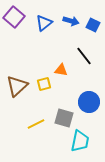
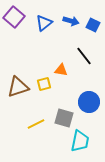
brown triangle: moved 1 px right, 1 px down; rotated 25 degrees clockwise
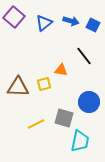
brown triangle: rotated 20 degrees clockwise
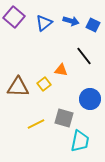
yellow square: rotated 24 degrees counterclockwise
blue circle: moved 1 px right, 3 px up
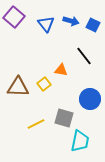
blue triangle: moved 2 px right, 1 px down; rotated 30 degrees counterclockwise
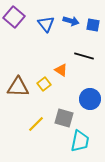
blue square: rotated 16 degrees counterclockwise
black line: rotated 36 degrees counterclockwise
orange triangle: rotated 24 degrees clockwise
yellow line: rotated 18 degrees counterclockwise
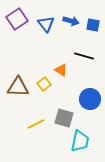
purple square: moved 3 px right, 2 px down; rotated 15 degrees clockwise
yellow line: rotated 18 degrees clockwise
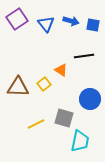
black line: rotated 24 degrees counterclockwise
